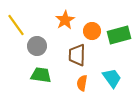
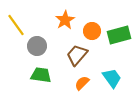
brown trapezoid: rotated 40 degrees clockwise
orange semicircle: rotated 35 degrees clockwise
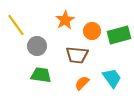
brown trapezoid: rotated 125 degrees counterclockwise
